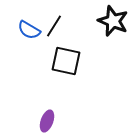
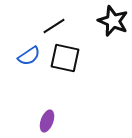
black line: rotated 25 degrees clockwise
blue semicircle: moved 26 px down; rotated 65 degrees counterclockwise
black square: moved 1 px left, 3 px up
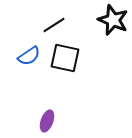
black star: moved 1 px up
black line: moved 1 px up
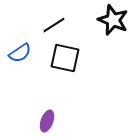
blue semicircle: moved 9 px left, 3 px up
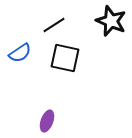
black star: moved 2 px left, 1 px down
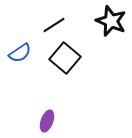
black square: rotated 28 degrees clockwise
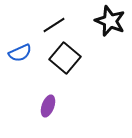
black star: moved 1 px left
blue semicircle: rotated 10 degrees clockwise
purple ellipse: moved 1 px right, 15 px up
